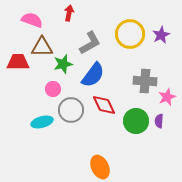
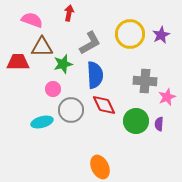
blue semicircle: moved 2 px right; rotated 40 degrees counterclockwise
purple semicircle: moved 3 px down
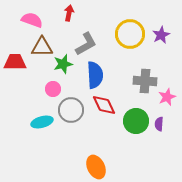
gray L-shape: moved 4 px left, 1 px down
red trapezoid: moved 3 px left
orange ellipse: moved 4 px left
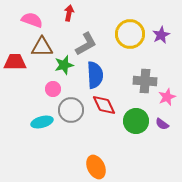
green star: moved 1 px right, 1 px down
purple semicircle: moved 3 px right; rotated 56 degrees counterclockwise
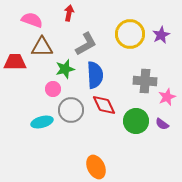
green star: moved 1 px right, 4 px down
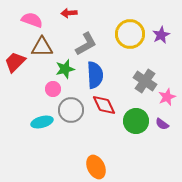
red arrow: rotated 105 degrees counterclockwise
red trapezoid: rotated 45 degrees counterclockwise
gray cross: rotated 30 degrees clockwise
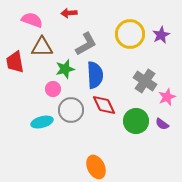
red trapezoid: rotated 55 degrees counterclockwise
